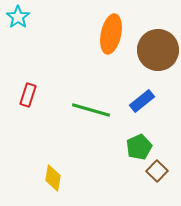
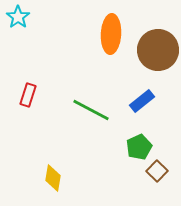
orange ellipse: rotated 9 degrees counterclockwise
green line: rotated 12 degrees clockwise
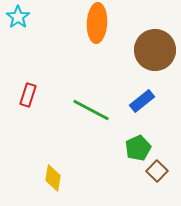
orange ellipse: moved 14 px left, 11 px up
brown circle: moved 3 px left
green pentagon: moved 1 px left, 1 px down
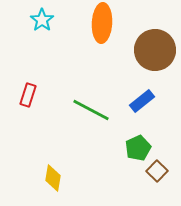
cyan star: moved 24 px right, 3 px down
orange ellipse: moved 5 px right
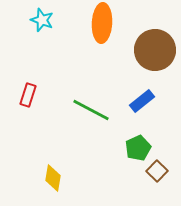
cyan star: rotated 15 degrees counterclockwise
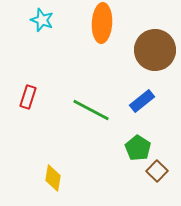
red rectangle: moved 2 px down
green pentagon: rotated 15 degrees counterclockwise
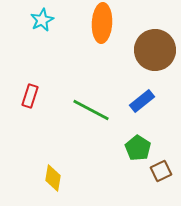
cyan star: rotated 25 degrees clockwise
red rectangle: moved 2 px right, 1 px up
brown square: moved 4 px right; rotated 20 degrees clockwise
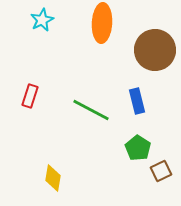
blue rectangle: moved 5 px left; rotated 65 degrees counterclockwise
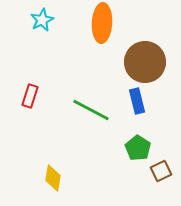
brown circle: moved 10 px left, 12 px down
